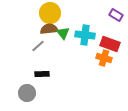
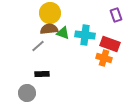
purple rectangle: rotated 40 degrees clockwise
green triangle: rotated 32 degrees counterclockwise
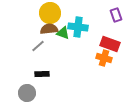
cyan cross: moved 7 px left, 8 px up
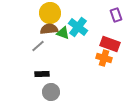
cyan cross: rotated 30 degrees clockwise
gray circle: moved 24 px right, 1 px up
